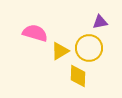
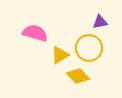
yellow triangle: moved 4 px down
yellow diamond: rotated 45 degrees counterclockwise
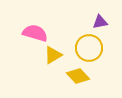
yellow triangle: moved 7 px left
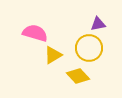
purple triangle: moved 2 px left, 2 px down
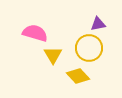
yellow triangle: rotated 30 degrees counterclockwise
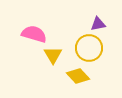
pink semicircle: moved 1 px left, 1 px down
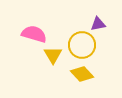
yellow circle: moved 7 px left, 3 px up
yellow diamond: moved 4 px right, 2 px up
